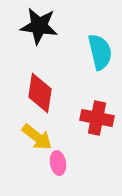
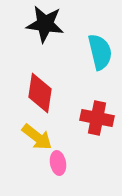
black star: moved 6 px right, 2 px up
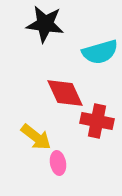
cyan semicircle: rotated 87 degrees clockwise
red diamond: moved 25 px right; rotated 33 degrees counterclockwise
red cross: moved 3 px down
yellow arrow: moved 1 px left
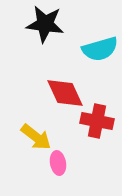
cyan semicircle: moved 3 px up
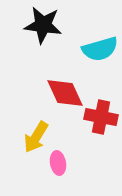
black star: moved 2 px left, 1 px down
red cross: moved 4 px right, 4 px up
yellow arrow: rotated 84 degrees clockwise
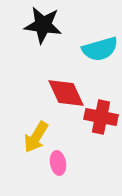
red diamond: moved 1 px right
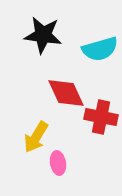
black star: moved 10 px down
